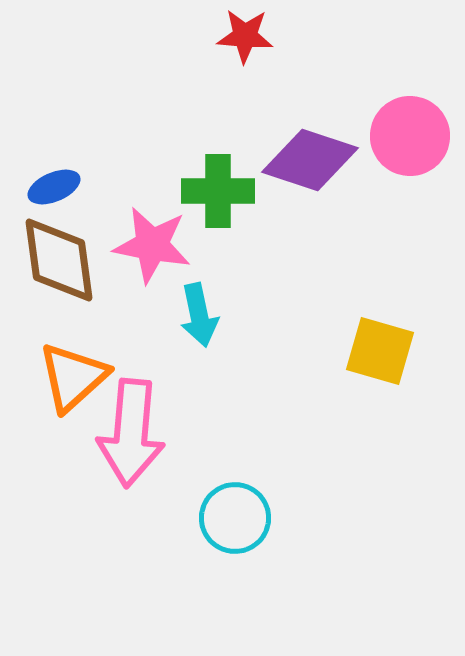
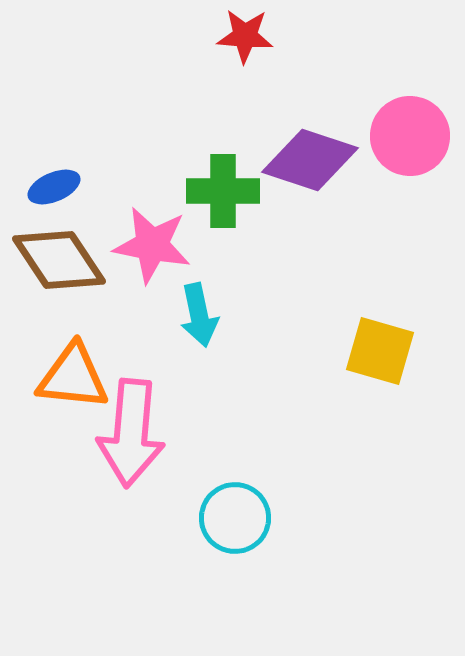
green cross: moved 5 px right
brown diamond: rotated 26 degrees counterclockwise
orange triangle: rotated 48 degrees clockwise
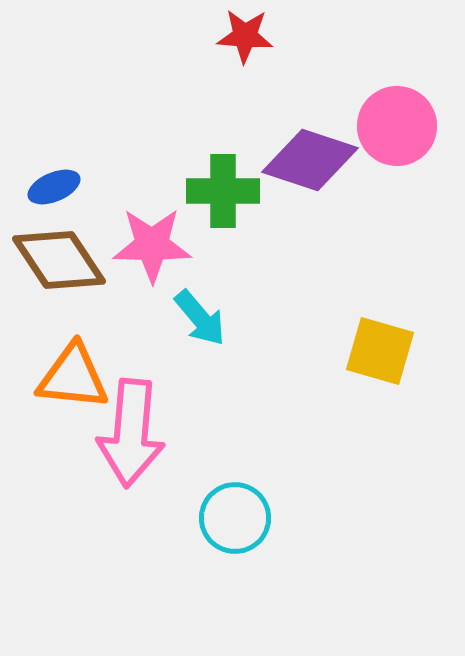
pink circle: moved 13 px left, 10 px up
pink star: rotated 10 degrees counterclockwise
cyan arrow: moved 1 px right, 3 px down; rotated 28 degrees counterclockwise
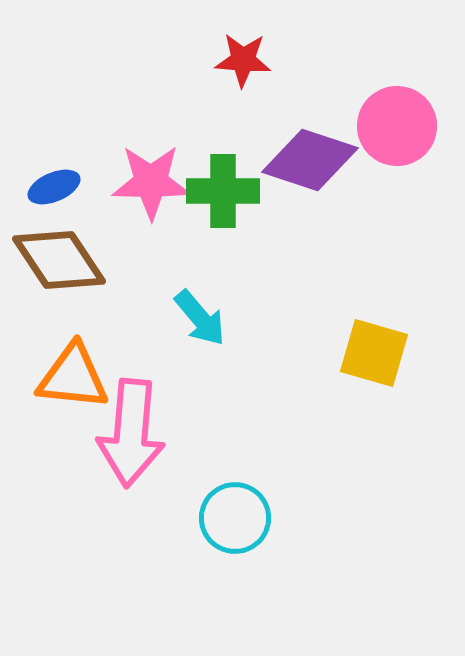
red star: moved 2 px left, 24 px down
pink star: moved 1 px left, 63 px up
yellow square: moved 6 px left, 2 px down
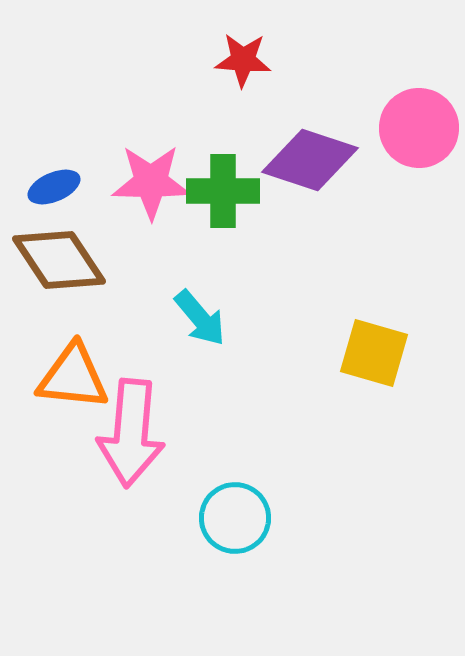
pink circle: moved 22 px right, 2 px down
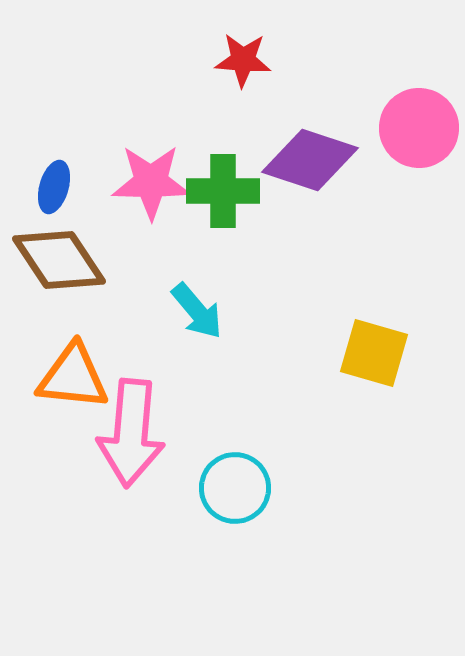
blue ellipse: rotated 51 degrees counterclockwise
cyan arrow: moved 3 px left, 7 px up
cyan circle: moved 30 px up
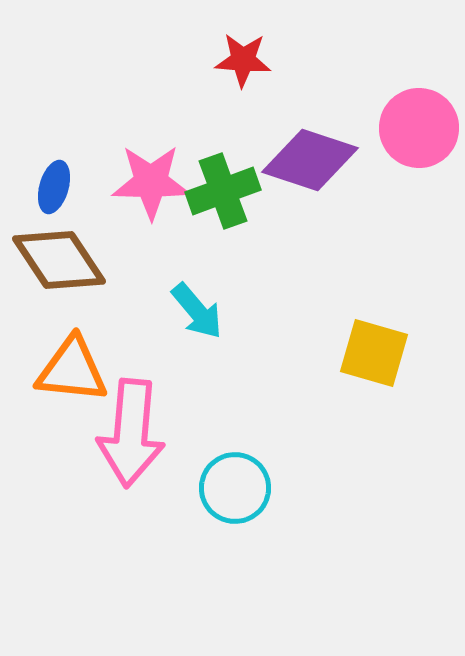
green cross: rotated 20 degrees counterclockwise
orange triangle: moved 1 px left, 7 px up
